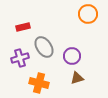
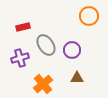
orange circle: moved 1 px right, 2 px down
gray ellipse: moved 2 px right, 2 px up
purple circle: moved 6 px up
brown triangle: rotated 16 degrees clockwise
orange cross: moved 4 px right, 1 px down; rotated 36 degrees clockwise
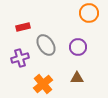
orange circle: moved 3 px up
purple circle: moved 6 px right, 3 px up
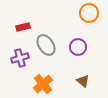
brown triangle: moved 6 px right, 3 px down; rotated 40 degrees clockwise
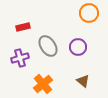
gray ellipse: moved 2 px right, 1 px down
